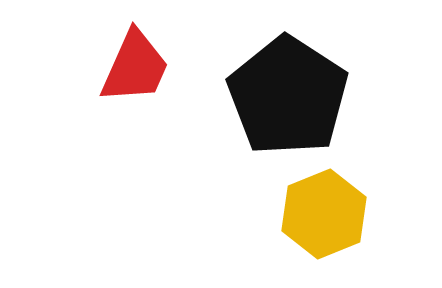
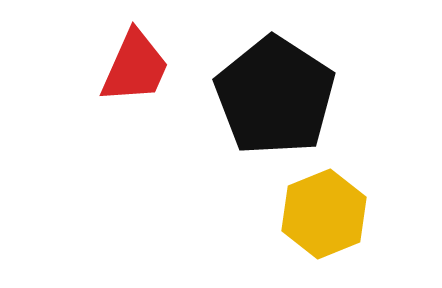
black pentagon: moved 13 px left
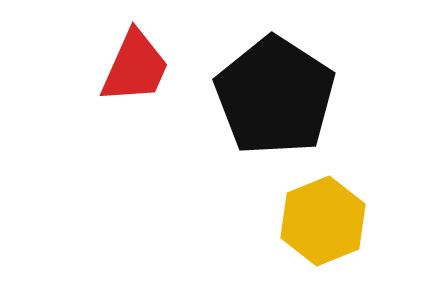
yellow hexagon: moved 1 px left, 7 px down
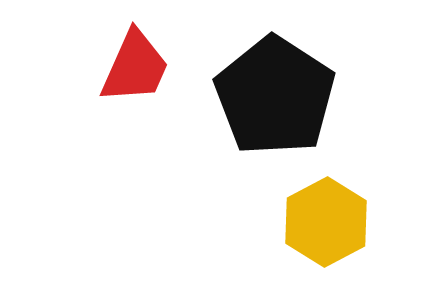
yellow hexagon: moved 3 px right, 1 px down; rotated 6 degrees counterclockwise
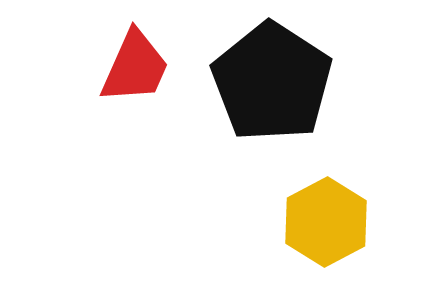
black pentagon: moved 3 px left, 14 px up
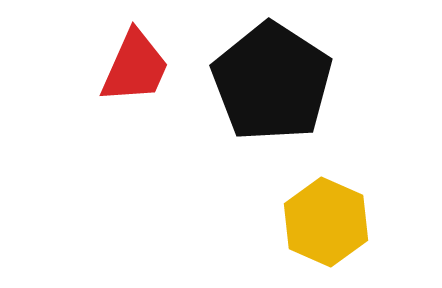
yellow hexagon: rotated 8 degrees counterclockwise
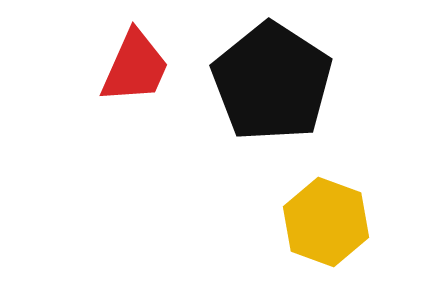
yellow hexagon: rotated 4 degrees counterclockwise
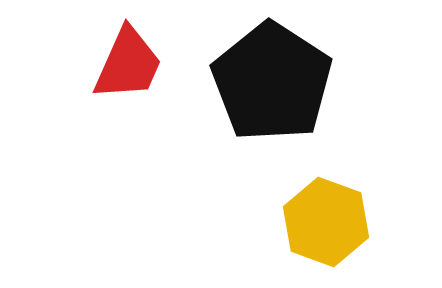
red trapezoid: moved 7 px left, 3 px up
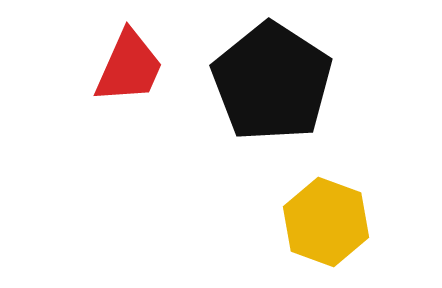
red trapezoid: moved 1 px right, 3 px down
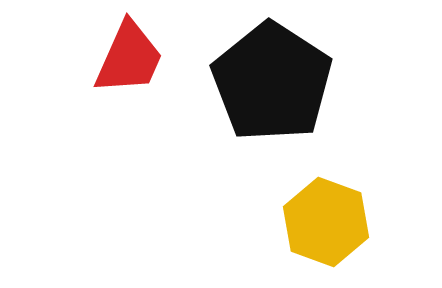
red trapezoid: moved 9 px up
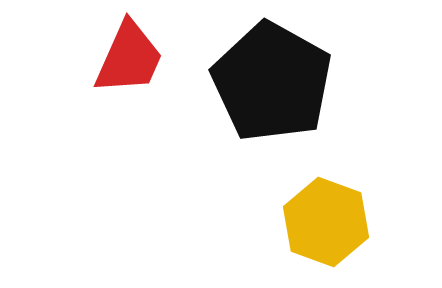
black pentagon: rotated 4 degrees counterclockwise
